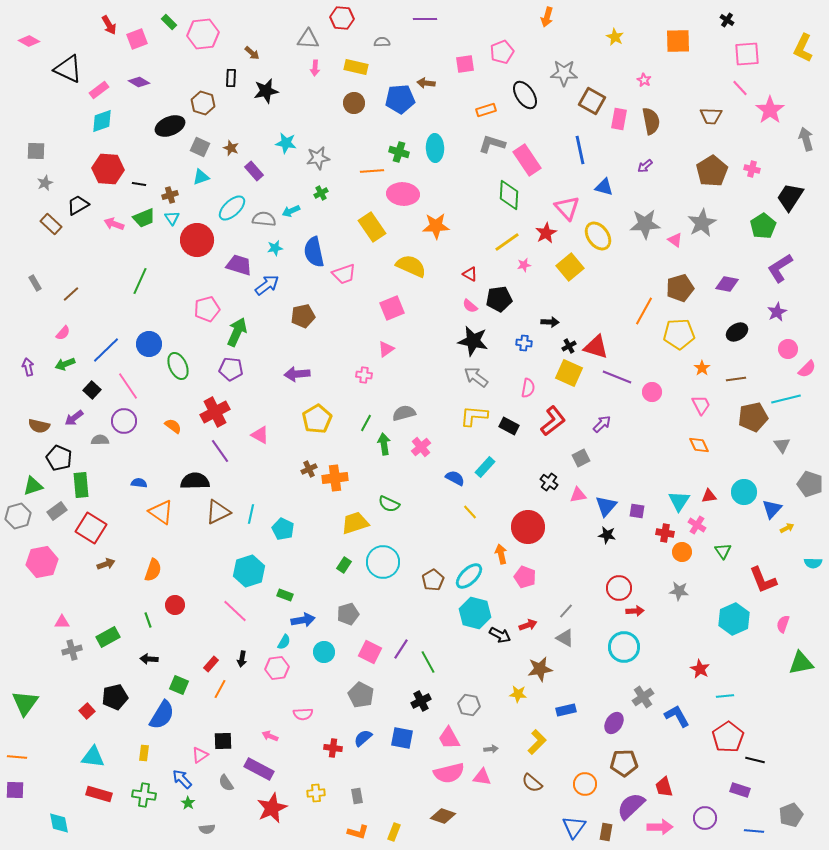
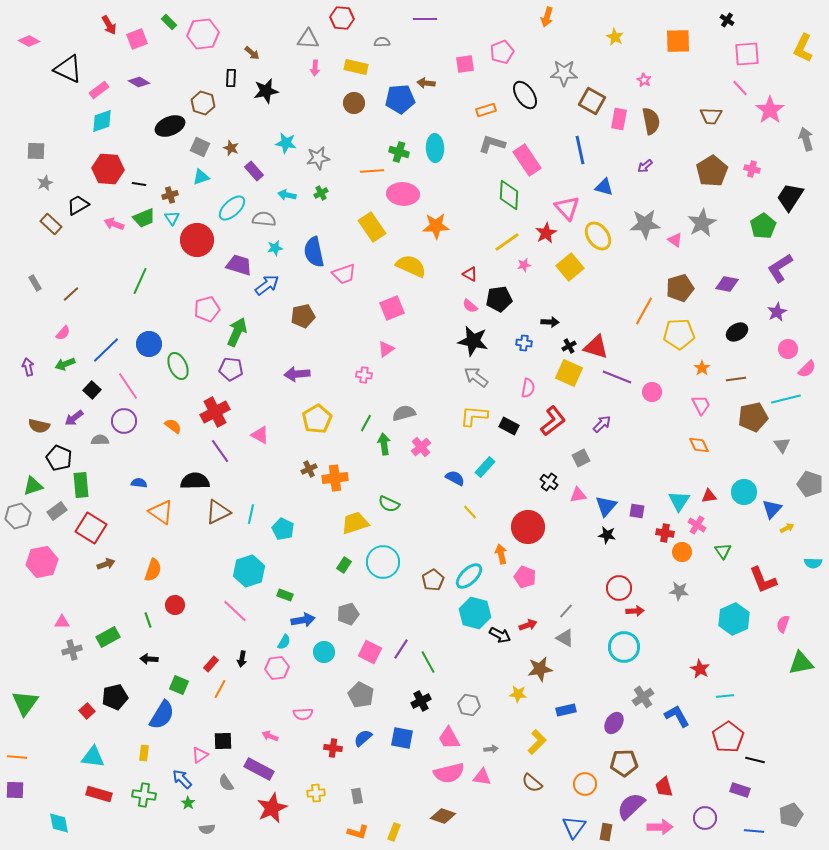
cyan arrow at (291, 211): moved 4 px left, 16 px up; rotated 36 degrees clockwise
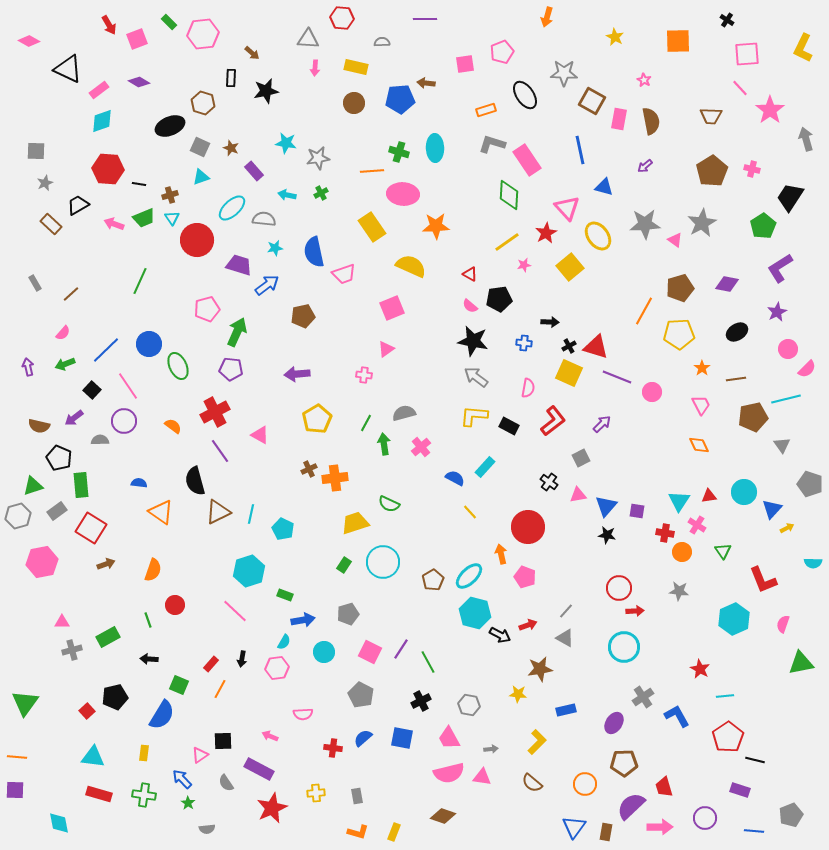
black semicircle at (195, 481): rotated 104 degrees counterclockwise
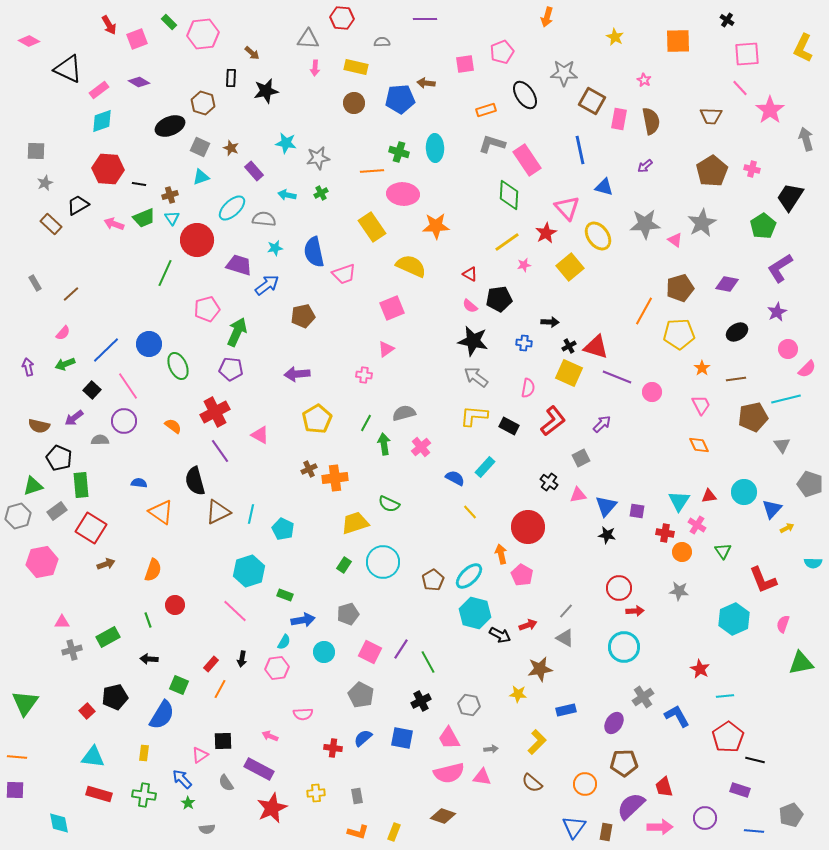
green line at (140, 281): moved 25 px right, 8 px up
pink pentagon at (525, 577): moved 3 px left, 2 px up; rotated 10 degrees clockwise
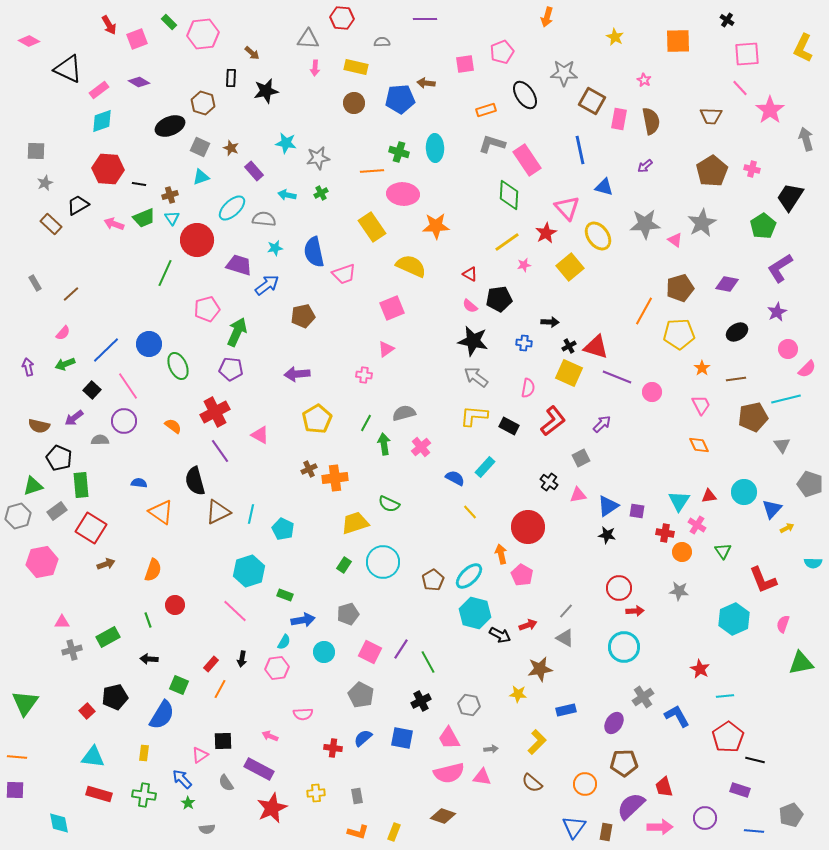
blue triangle at (606, 506): moved 2 px right; rotated 15 degrees clockwise
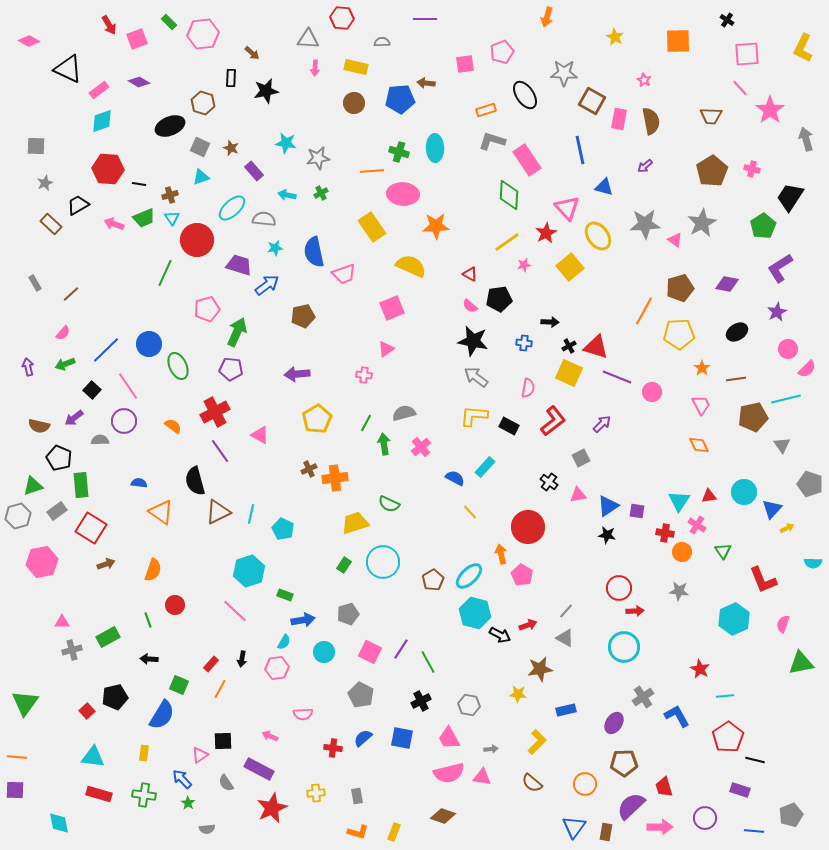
gray L-shape at (492, 144): moved 3 px up
gray square at (36, 151): moved 5 px up
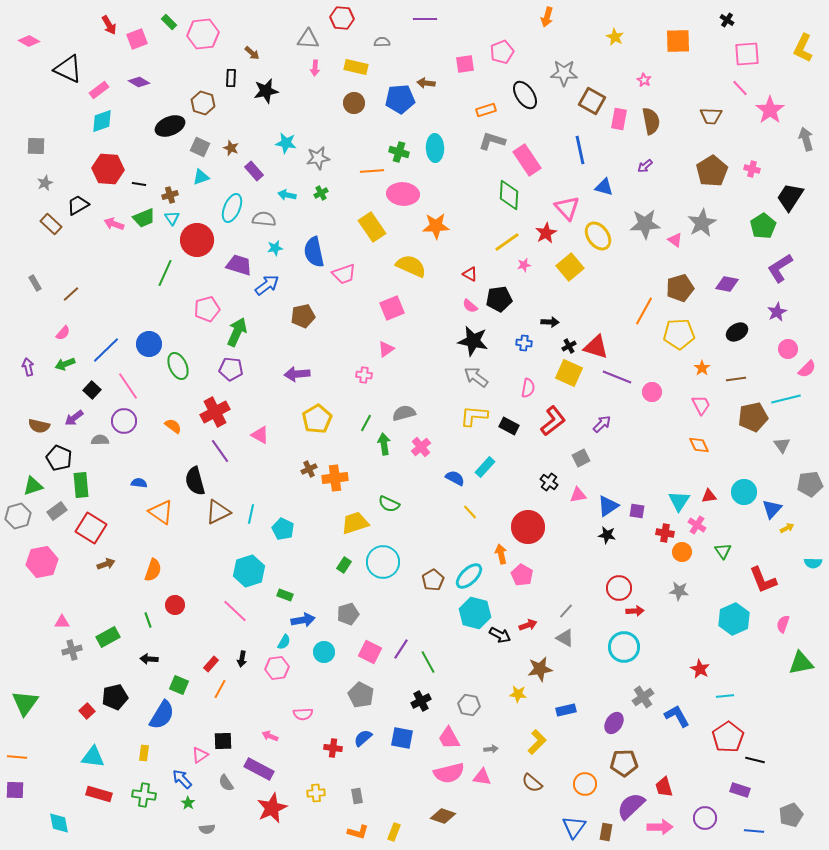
cyan ellipse at (232, 208): rotated 24 degrees counterclockwise
gray pentagon at (810, 484): rotated 25 degrees counterclockwise
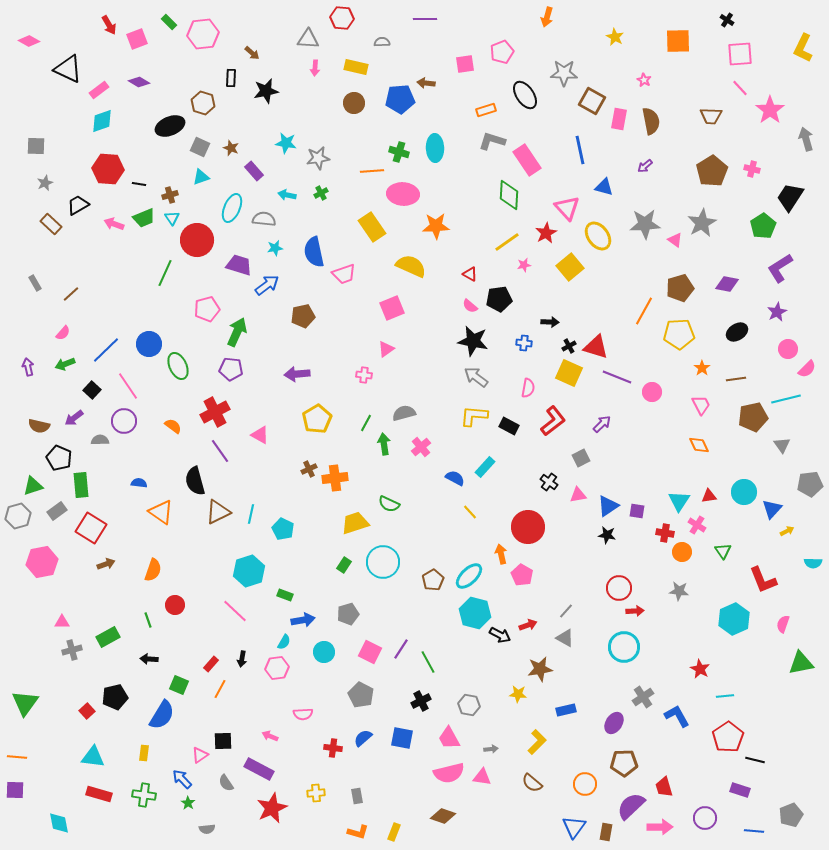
pink square at (747, 54): moved 7 px left
yellow arrow at (787, 528): moved 3 px down
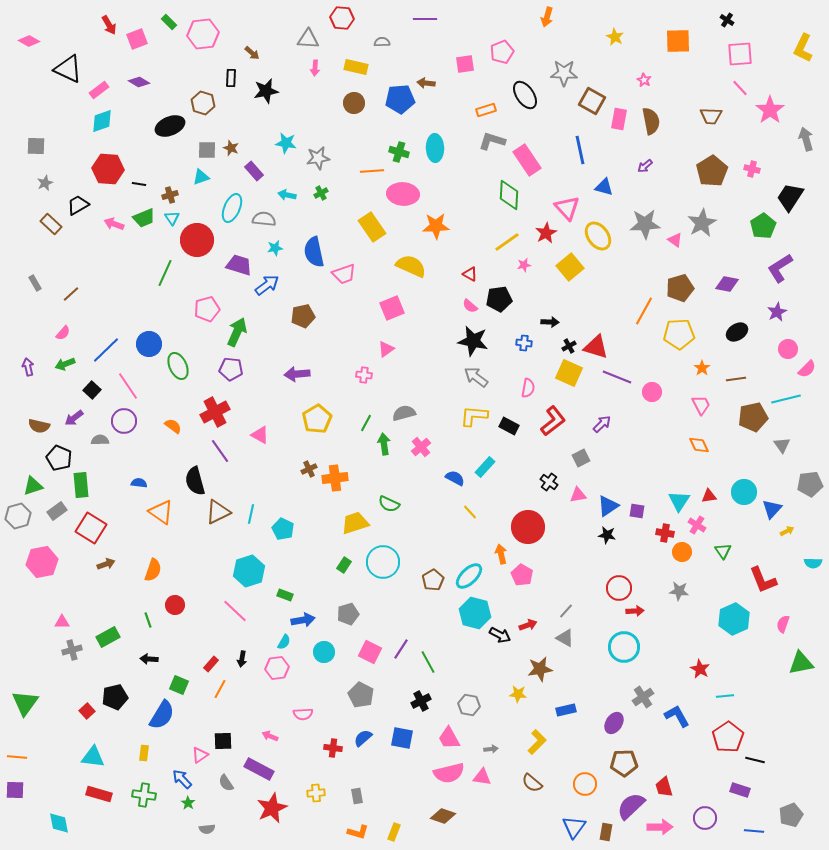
gray square at (200, 147): moved 7 px right, 3 px down; rotated 24 degrees counterclockwise
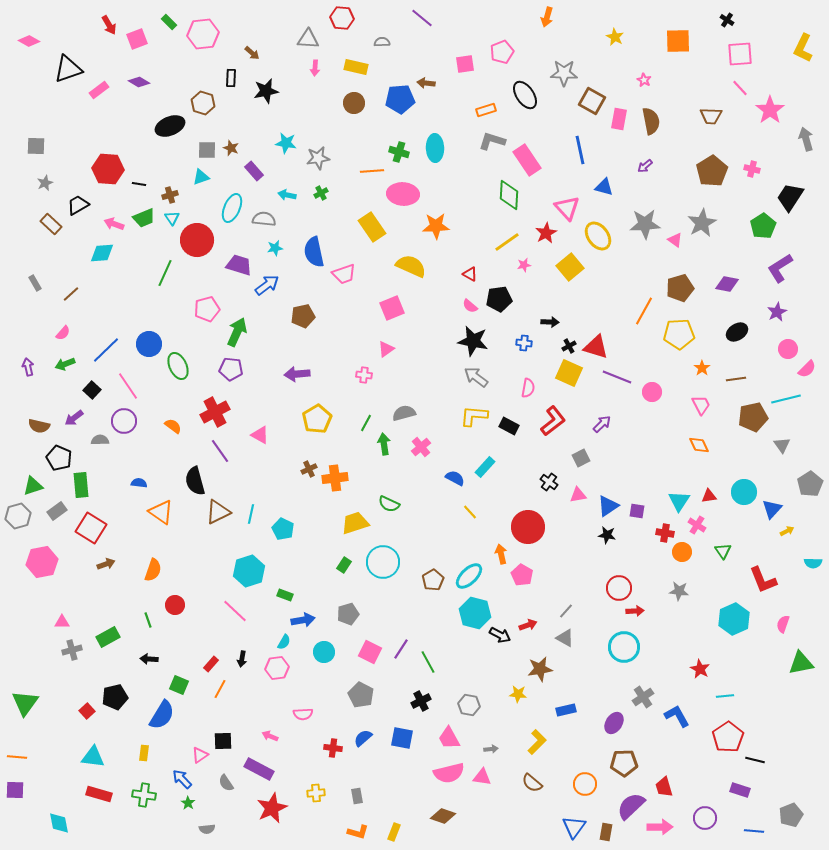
purple line at (425, 19): moved 3 px left, 1 px up; rotated 40 degrees clockwise
black triangle at (68, 69): rotated 44 degrees counterclockwise
cyan diamond at (102, 121): moved 132 px down; rotated 15 degrees clockwise
gray pentagon at (810, 484): rotated 25 degrees counterclockwise
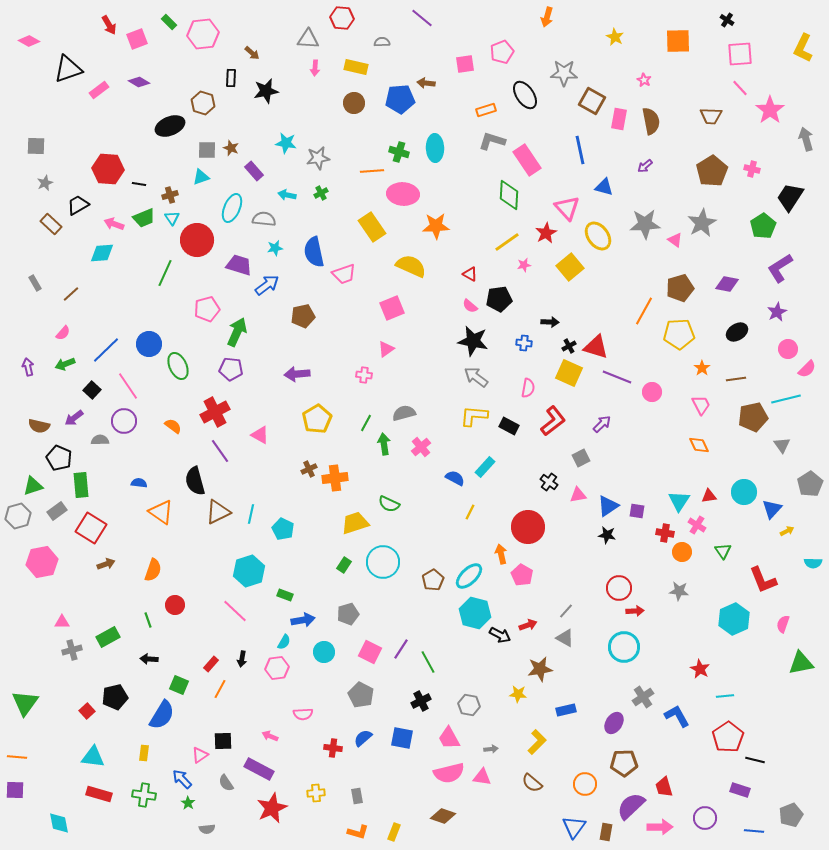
yellow line at (470, 512): rotated 70 degrees clockwise
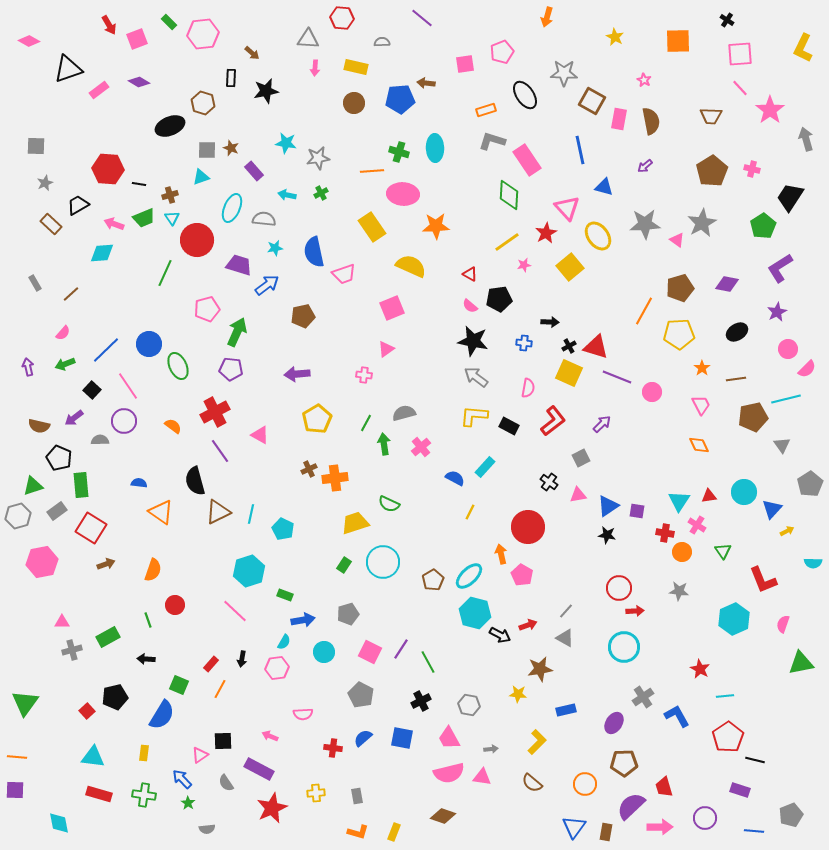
pink triangle at (675, 240): moved 2 px right
black arrow at (149, 659): moved 3 px left
